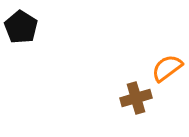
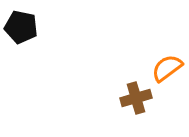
black pentagon: rotated 20 degrees counterclockwise
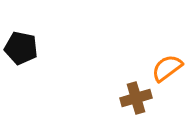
black pentagon: moved 21 px down
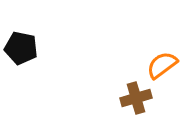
orange semicircle: moved 5 px left, 3 px up
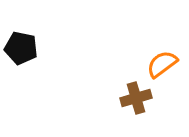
orange semicircle: moved 1 px up
